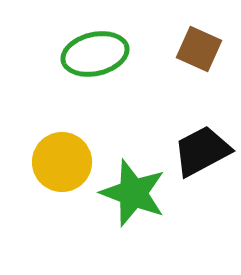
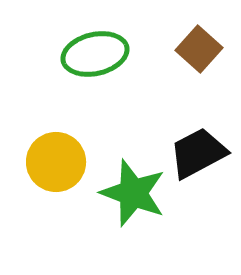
brown square: rotated 18 degrees clockwise
black trapezoid: moved 4 px left, 2 px down
yellow circle: moved 6 px left
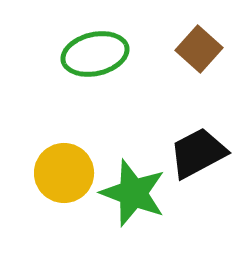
yellow circle: moved 8 px right, 11 px down
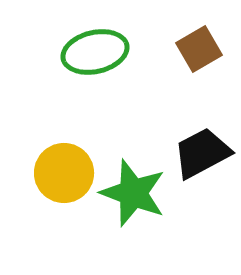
brown square: rotated 18 degrees clockwise
green ellipse: moved 2 px up
black trapezoid: moved 4 px right
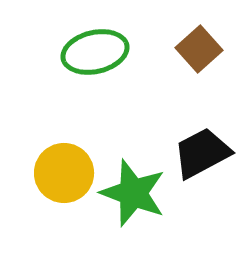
brown square: rotated 12 degrees counterclockwise
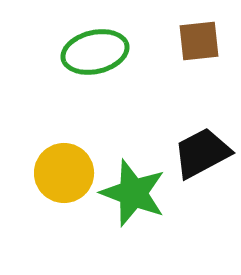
brown square: moved 8 px up; rotated 36 degrees clockwise
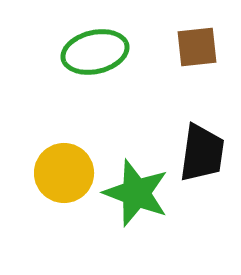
brown square: moved 2 px left, 6 px down
black trapezoid: rotated 126 degrees clockwise
green star: moved 3 px right
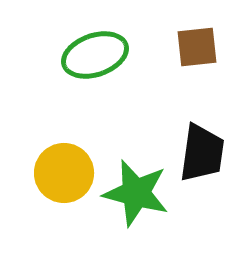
green ellipse: moved 3 px down; rotated 6 degrees counterclockwise
green star: rotated 6 degrees counterclockwise
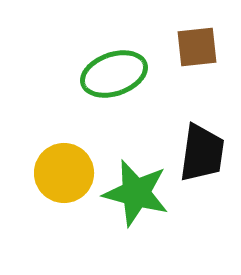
green ellipse: moved 19 px right, 19 px down
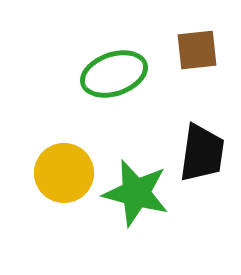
brown square: moved 3 px down
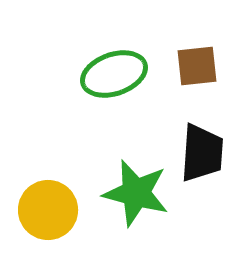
brown square: moved 16 px down
black trapezoid: rotated 4 degrees counterclockwise
yellow circle: moved 16 px left, 37 px down
